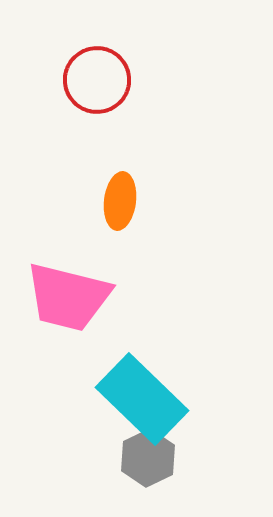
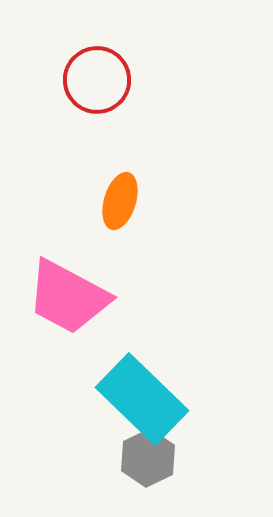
orange ellipse: rotated 10 degrees clockwise
pink trapezoid: rotated 14 degrees clockwise
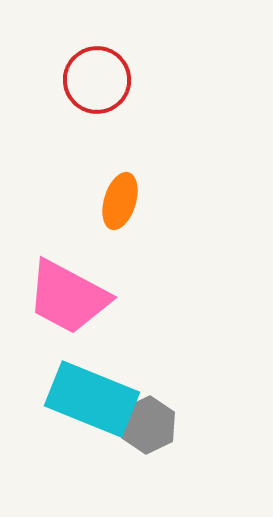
cyan rectangle: moved 50 px left; rotated 22 degrees counterclockwise
gray hexagon: moved 33 px up
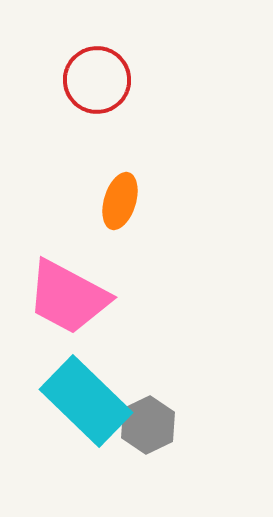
cyan rectangle: moved 6 px left, 2 px down; rotated 22 degrees clockwise
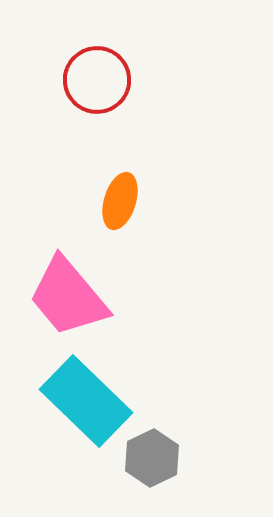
pink trapezoid: rotated 22 degrees clockwise
gray hexagon: moved 4 px right, 33 px down
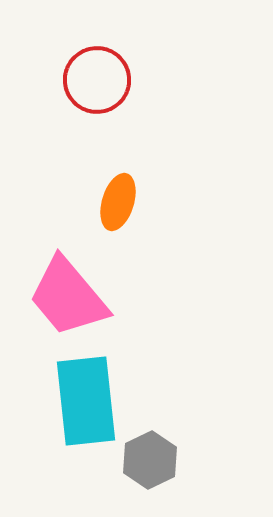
orange ellipse: moved 2 px left, 1 px down
cyan rectangle: rotated 40 degrees clockwise
gray hexagon: moved 2 px left, 2 px down
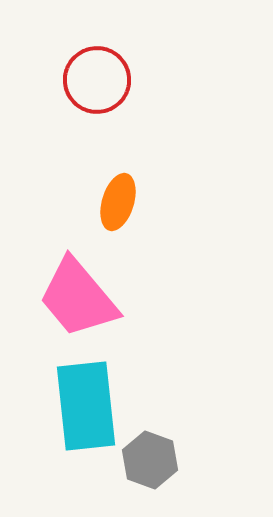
pink trapezoid: moved 10 px right, 1 px down
cyan rectangle: moved 5 px down
gray hexagon: rotated 14 degrees counterclockwise
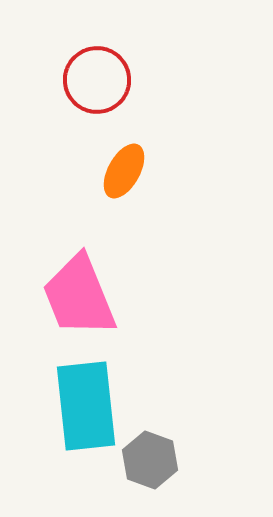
orange ellipse: moved 6 px right, 31 px up; rotated 12 degrees clockwise
pink trapezoid: moved 1 px right, 2 px up; rotated 18 degrees clockwise
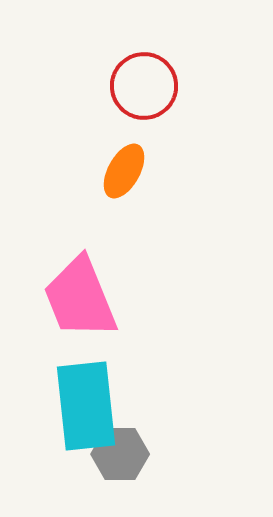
red circle: moved 47 px right, 6 px down
pink trapezoid: moved 1 px right, 2 px down
gray hexagon: moved 30 px left, 6 px up; rotated 20 degrees counterclockwise
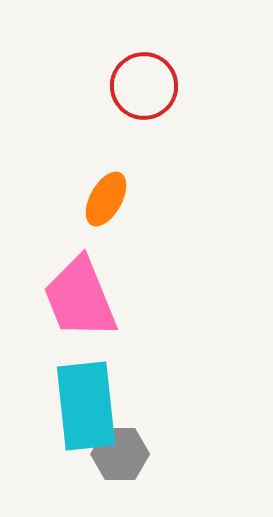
orange ellipse: moved 18 px left, 28 px down
